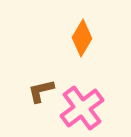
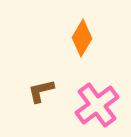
pink cross: moved 15 px right, 3 px up
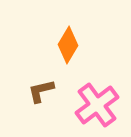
orange diamond: moved 14 px left, 7 px down
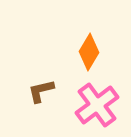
orange diamond: moved 21 px right, 7 px down
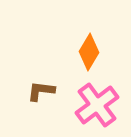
brown L-shape: rotated 20 degrees clockwise
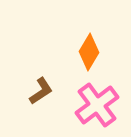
brown L-shape: rotated 140 degrees clockwise
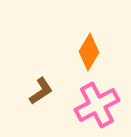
pink cross: rotated 9 degrees clockwise
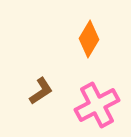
orange diamond: moved 13 px up
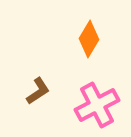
brown L-shape: moved 3 px left
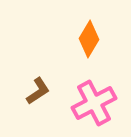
pink cross: moved 3 px left, 2 px up
